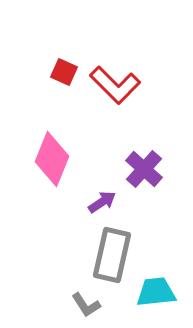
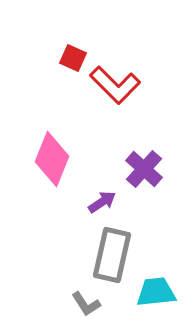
red square: moved 9 px right, 14 px up
gray L-shape: moved 1 px up
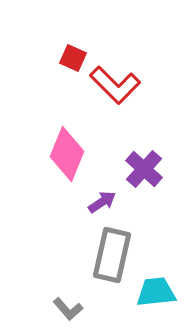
pink diamond: moved 15 px right, 5 px up
gray L-shape: moved 18 px left, 5 px down; rotated 8 degrees counterclockwise
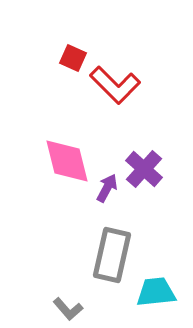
pink diamond: moved 7 px down; rotated 36 degrees counterclockwise
purple arrow: moved 5 px right, 14 px up; rotated 28 degrees counterclockwise
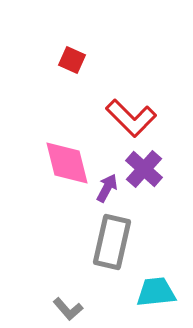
red square: moved 1 px left, 2 px down
red L-shape: moved 16 px right, 33 px down
pink diamond: moved 2 px down
gray rectangle: moved 13 px up
